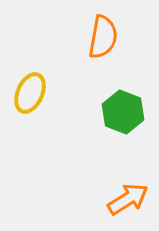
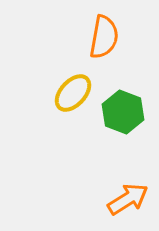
orange semicircle: moved 1 px right
yellow ellipse: moved 43 px right; rotated 18 degrees clockwise
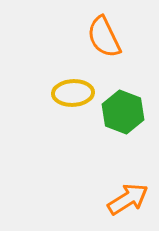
orange semicircle: rotated 144 degrees clockwise
yellow ellipse: rotated 45 degrees clockwise
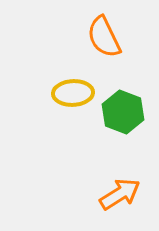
orange arrow: moved 8 px left, 5 px up
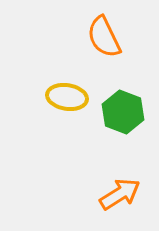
yellow ellipse: moved 6 px left, 4 px down; rotated 12 degrees clockwise
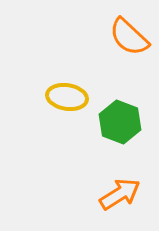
orange semicircle: moved 25 px right; rotated 21 degrees counterclockwise
green hexagon: moved 3 px left, 10 px down
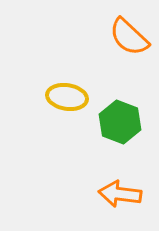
orange arrow: rotated 141 degrees counterclockwise
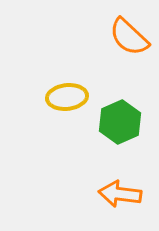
yellow ellipse: rotated 15 degrees counterclockwise
green hexagon: rotated 15 degrees clockwise
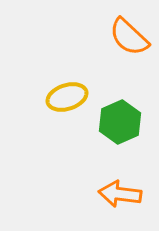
yellow ellipse: rotated 12 degrees counterclockwise
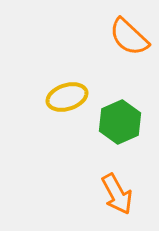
orange arrow: moved 3 px left; rotated 126 degrees counterclockwise
